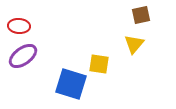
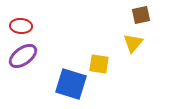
red ellipse: moved 2 px right
yellow triangle: moved 1 px left, 1 px up
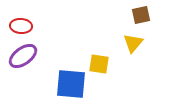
blue square: rotated 12 degrees counterclockwise
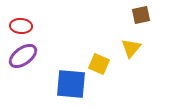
yellow triangle: moved 2 px left, 5 px down
yellow square: rotated 15 degrees clockwise
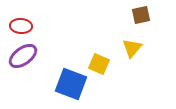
yellow triangle: moved 1 px right
blue square: rotated 16 degrees clockwise
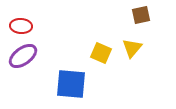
yellow square: moved 2 px right, 11 px up
blue square: rotated 16 degrees counterclockwise
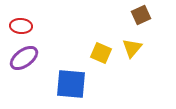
brown square: rotated 12 degrees counterclockwise
purple ellipse: moved 1 px right, 2 px down
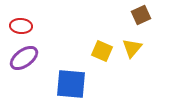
yellow square: moved 1 px right, 2 px up
